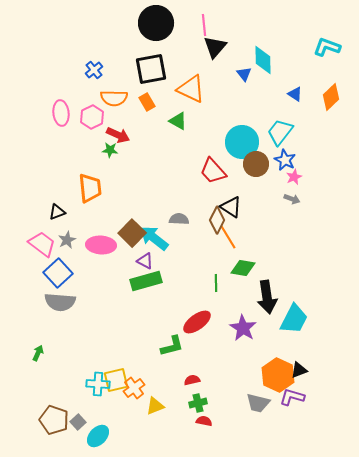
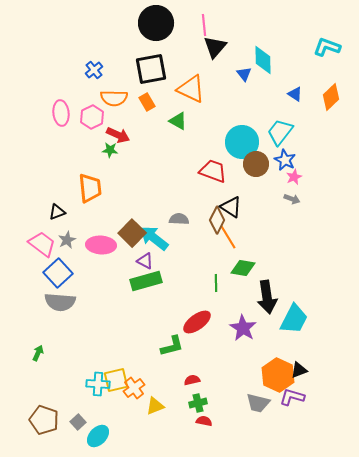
red trapezoid at (213, 171): rotated 152 degrees clockwise
brown pentagon at (54, 420): moved 10 px left
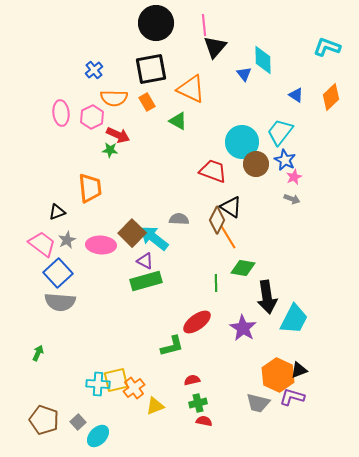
blue triangle at (295, 94): moved 1 px right, 1 px down
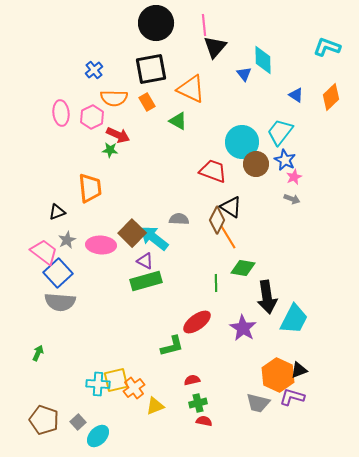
pink trapezoid at (42, 244): moved 2 px right, 8 px down
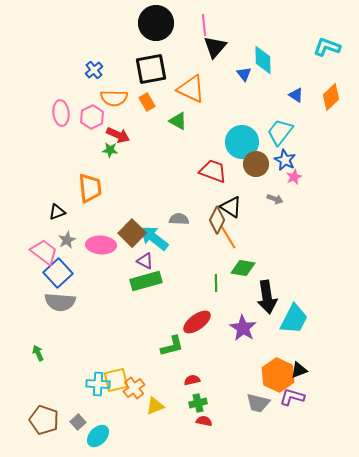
gray arrow at (292, 199): moved 17 px left
green arrow at (38, 353): rotated 49 degrees counterclockwise
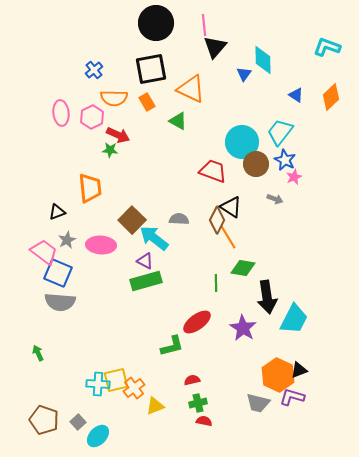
blue triangle at (244, 74): rotated 14 degrees clockwise
brown square at (132, 233): moved 13 px up
blue square at (58, 273): rotated 24 degrees counterclockwise
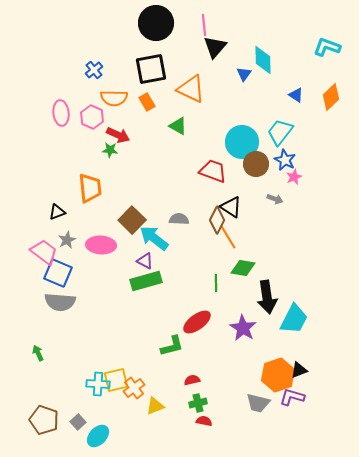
pink hexagon at (92, 117): rotated 10 degrees counterclockwise
green triangle at (178, 121): moved 5 px down
orange hexagon at (278, 375): rotated 16 degrees clockwise
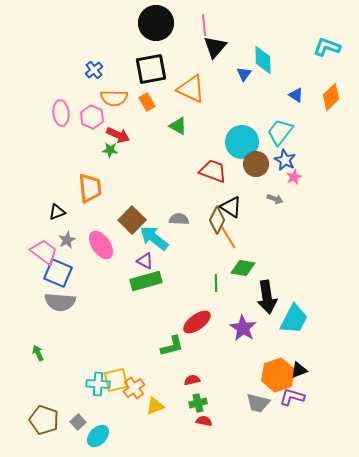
pink ellipse at (101, 245): rotated 52 degrees clockwise
